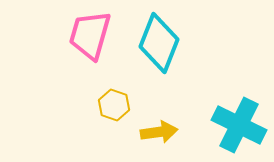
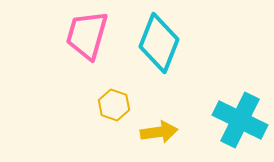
pink trapezoid: moved 3 px left
cyan cross: moved 1 px right, 5 px up
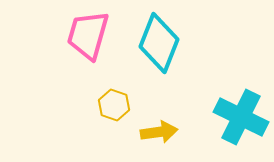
pink trapezoid: moved 1 px right
cyan cross: moved 1 px right, 3 px up
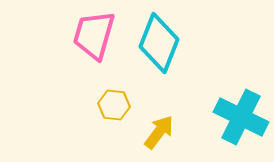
pink trapezoid: moved 6 px right
yellow hexagon: rotated 12 degrees counterclockwise
yellow arrow: rotated 45 degrees counterclockwise
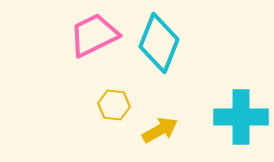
pink trapezoid: rotated 48 degrees clockwise
cyan cross: rotated 26 degrees counterclockwise
yellow arrow: moved 1 px right, 2 px up; rotated 24 degrees clockwise
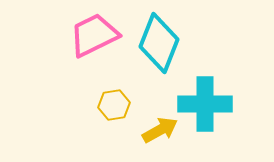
yellow hexagon: rotated 16 degrees counterclockwise
cyan cross: moved 36 px left, 13 px up
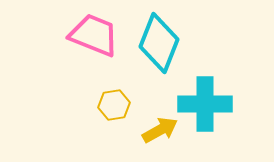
pink trapezoid: rotated 48 degrees clockwise
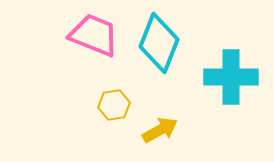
cyan cross: moved 26 px right, 27 px up
